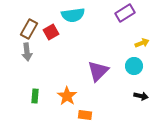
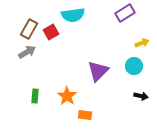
gray arrow: rotated 114 degrees counterclockwise
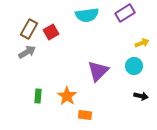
cyan semicircle: moved 14 px right
green rectangle: moved 3 px right
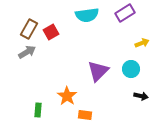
cyan circle: moved 3 px left, 3 px down
green rectangle: moved 14 px down
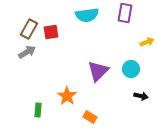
purple rectangle: rotated 48 degrees counterclockwise
red square: rotated 21 degrees clockwise
yellow arrow: moved 5 px right, 1 px up
orange rectangle: moved 5 px right, 2 px down; rotated 24 degrees clockwise
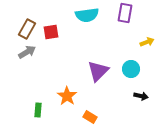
brown rectangle: moved 2 px left
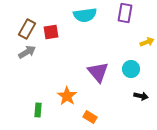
cyan semicircle: moved 2 px left
purple triangle: moved 1 px down; rotated 25 degrees counterclockwise
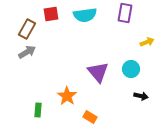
red square: moved 18 px up
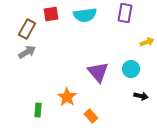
orange star: moved 1 px down
orange rectangle: moved 1 px right, 1 px up; rotated 16 degrees clockwise
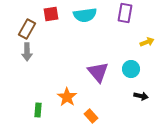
gray arrow: rotated 120 degrees clockwise
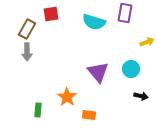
cyan semicircle: moved 9 px right, 7 px down; rotated 25 degrees clockwise
orange rectangle: moved 2 px left, 1 px up; rotated 40 degrees counterclockwise
